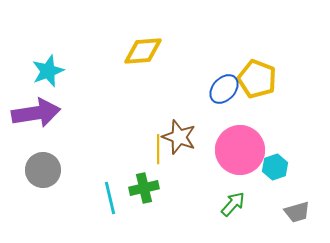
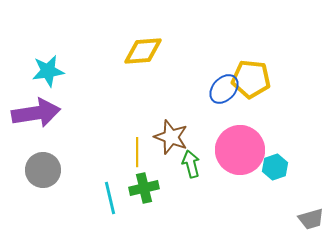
cyan star: rotated 12 degrees clockwise
yellow pentagon: moved 6 px left; rotated 15 degrees counterclockwise
brown star: moved 8 px left
yellow line: moved 21 px left, 3 px down
green arrow: moved 42 px left, 40 px up; rotated 56 degrees counterclockwise
gray trapezoid: moved 14 px right, 7 px down
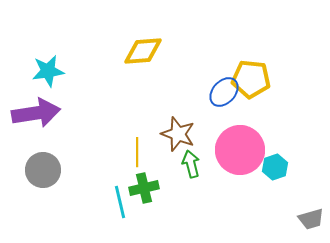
blue ellipse: moved 3 px down
brown star: moved 7 px right, 3 px up
cyan line: moved 10 px right, 4 px down
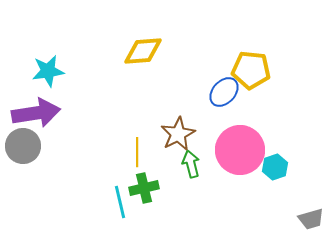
yellow pentagon: moved 9 px up
brown star: rotated 24 degrees clockwise
gray circle: moved 20 px left, 24 px up
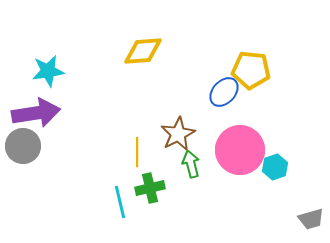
green cross: moved 6 px right
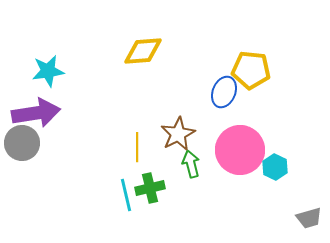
blue ellipse: rotated 20 degrees counterclockwise
gray circle: moved 1 px left, 3 px up
yellow line: moved 5 px up
cyan hexagon: rotated 15 degrees counterclockwise
cyan line: moved 6 px right, 7 px up
gray trapezoid: moved 2 px left, 1 px up
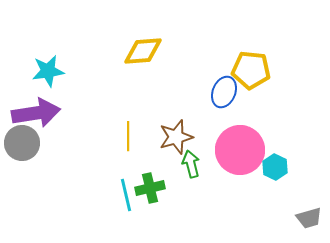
brown star: moved 2 px left, 3 px down; rotated 12 degrees clockwise
yellow line: moved 9 px left, 11 px up
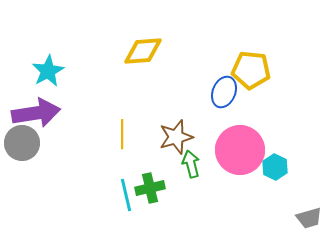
cyan star: rotated 20 degrees counterclockwise
yellow line: moved 6 px left, 2 px up
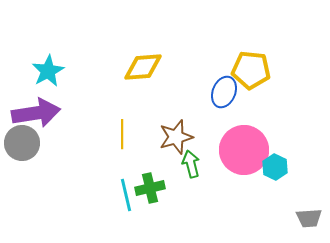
yellow diamond: moved 16 px down
pink circle: moved 4 px right
gray trapezoid: rotated 12 degrees clockwise
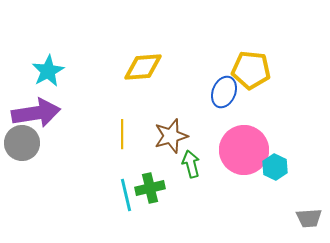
brown star: moved 5 px left, 1 px up
